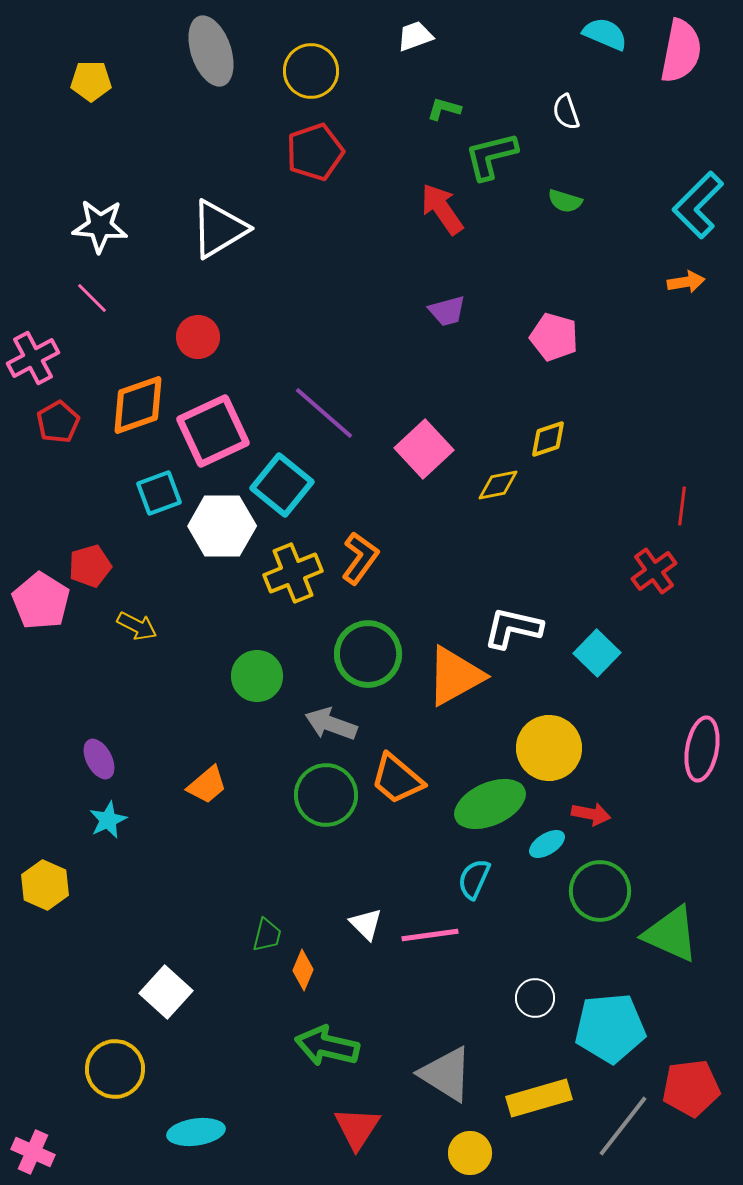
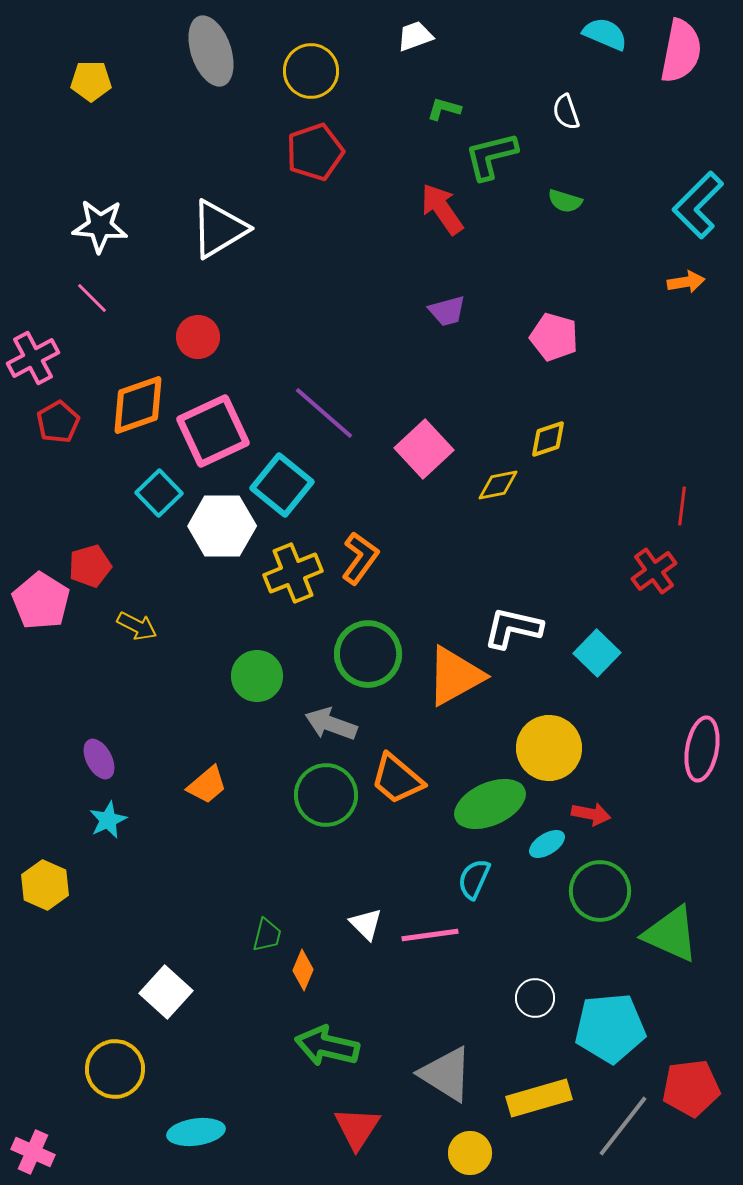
cyan square at (159, 493): rotated 24 degrees counterclockwise
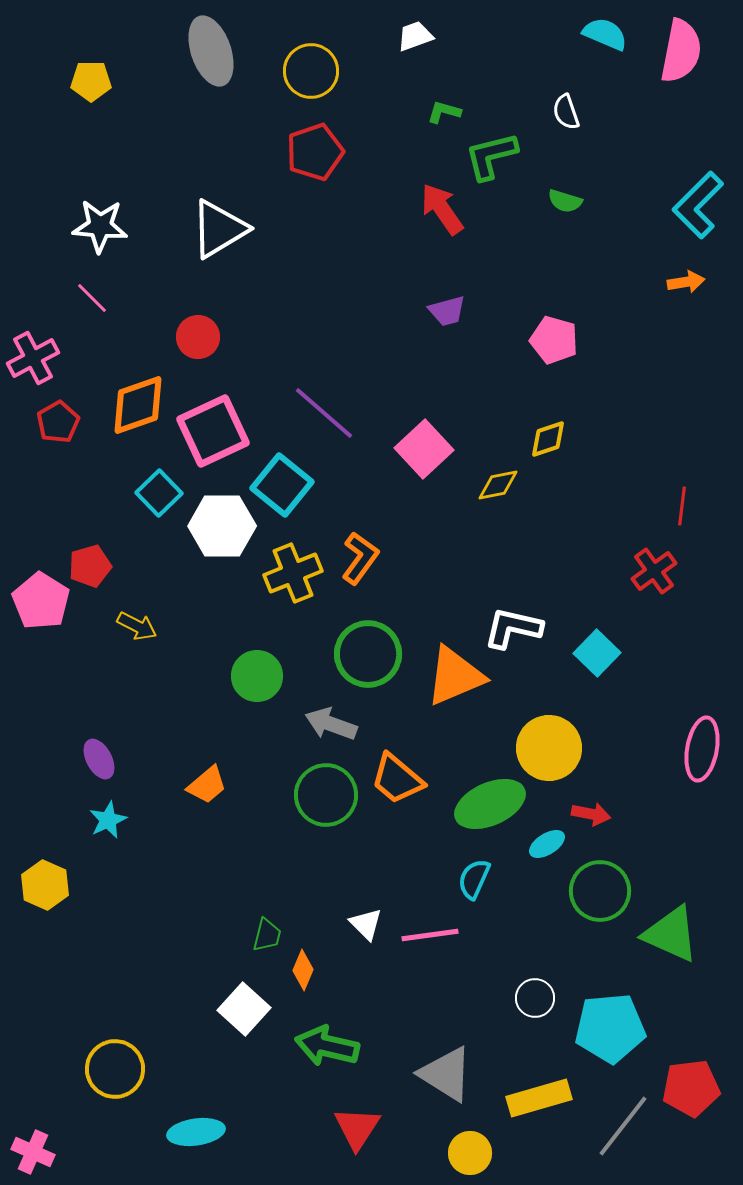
green L-shape at (444, 109): moved 3 px down
pink pentagon at (554, 337): moved 3 px down
orange triangle at (455, 676): rotated 6 degrees clockwise
white square at (166, 992): moved 78 px right, 17 px down
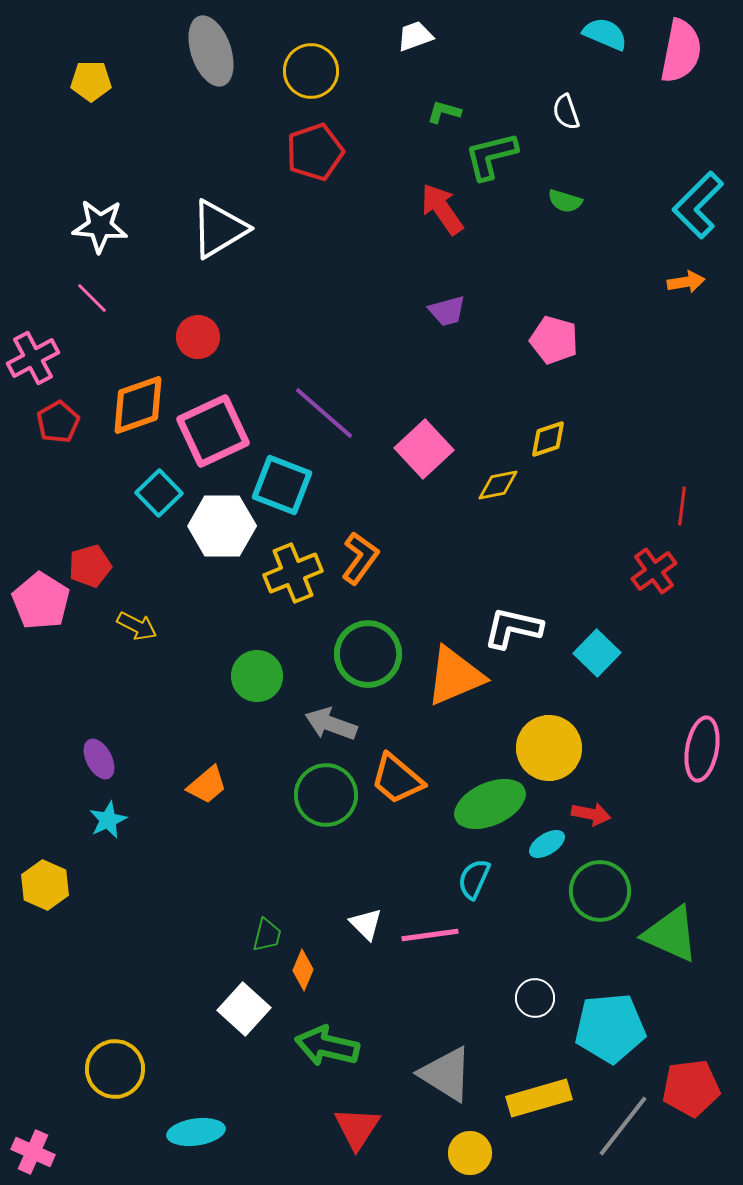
cyan square at (282, 485): rotated 18 degrees counterclockwise
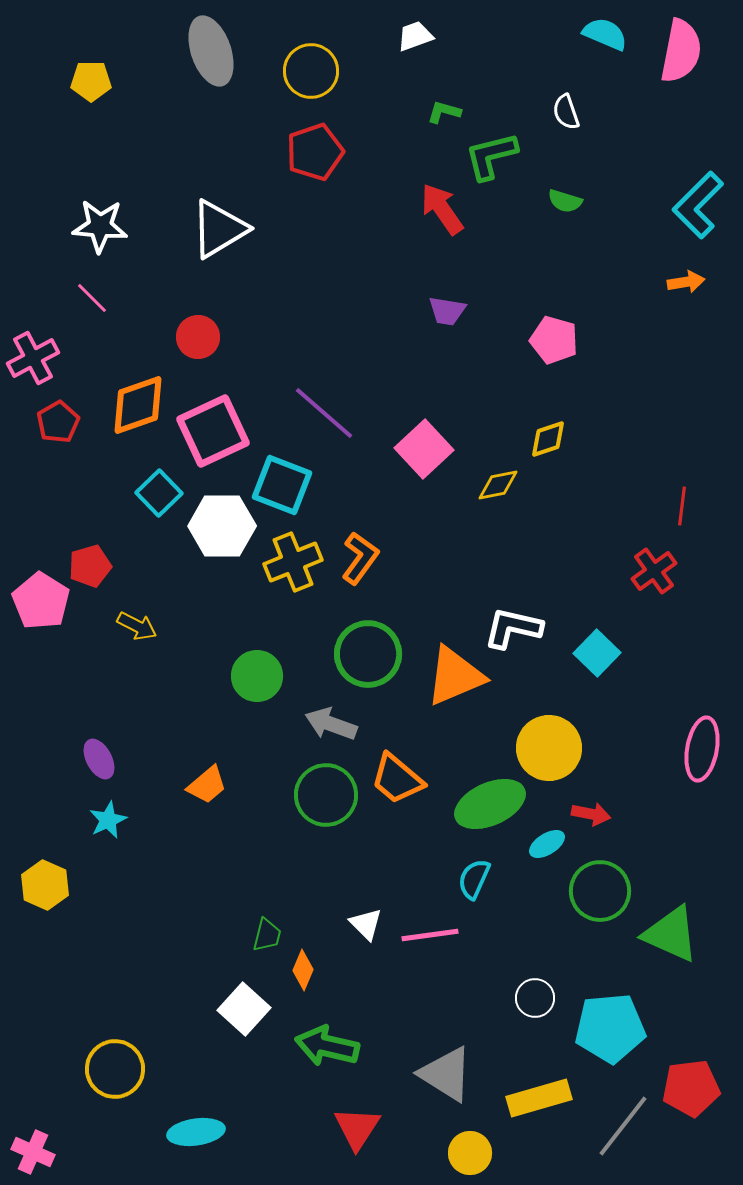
purple trapezoid at (447, 311): rotated 24 degrees clockwise
yellow cross at (293, 573): moved 11 px up
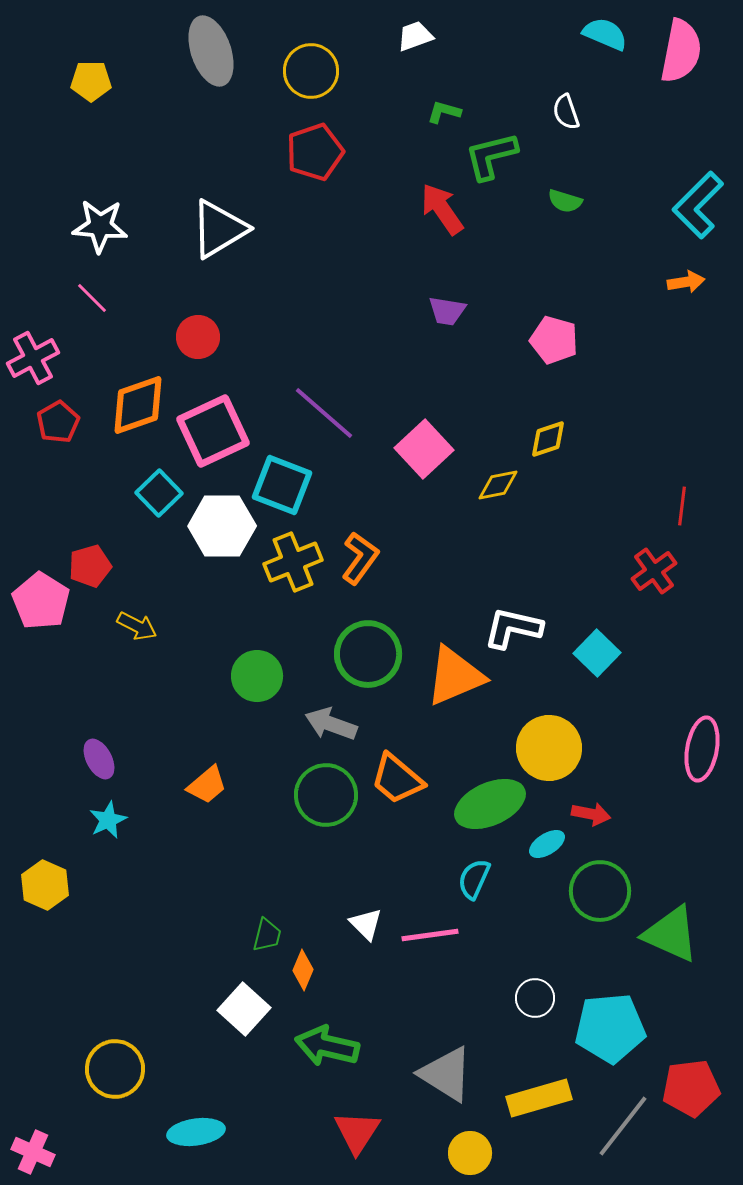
red triangle at (357, 1128): moved 4 px down
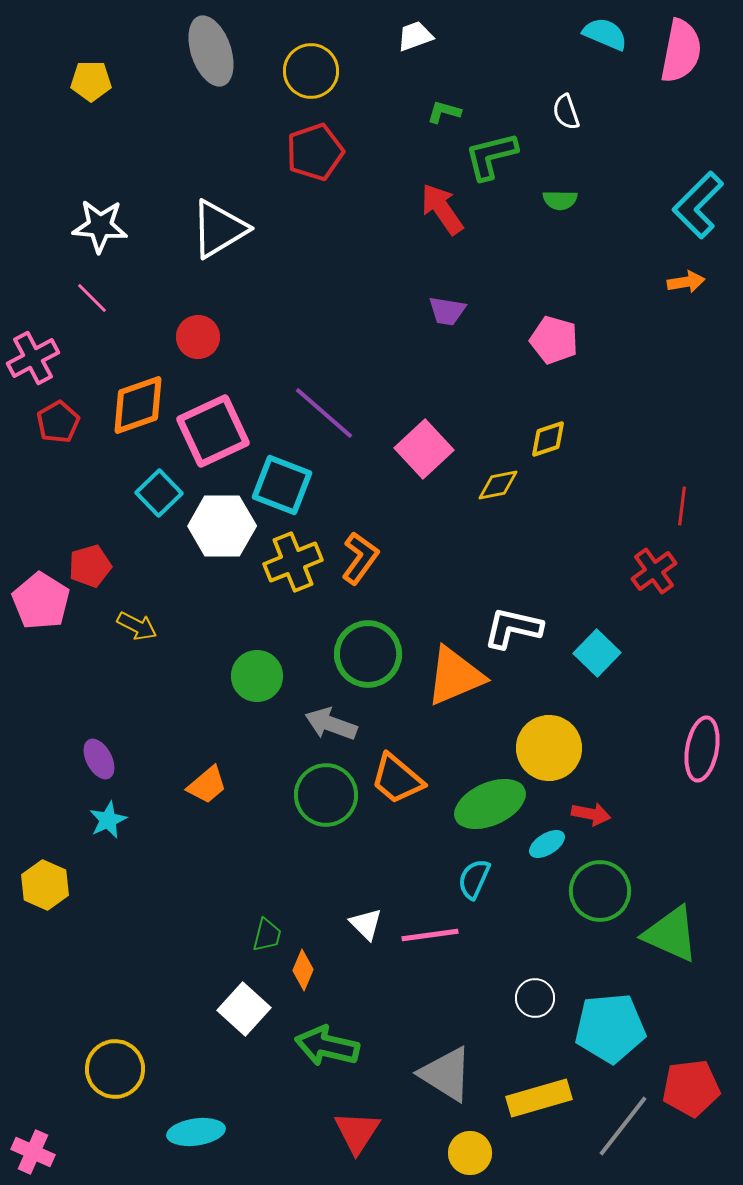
green semicircle at (565, 201): moved 5 px left, 1 px up; rotated 16 degrees counterclockwise
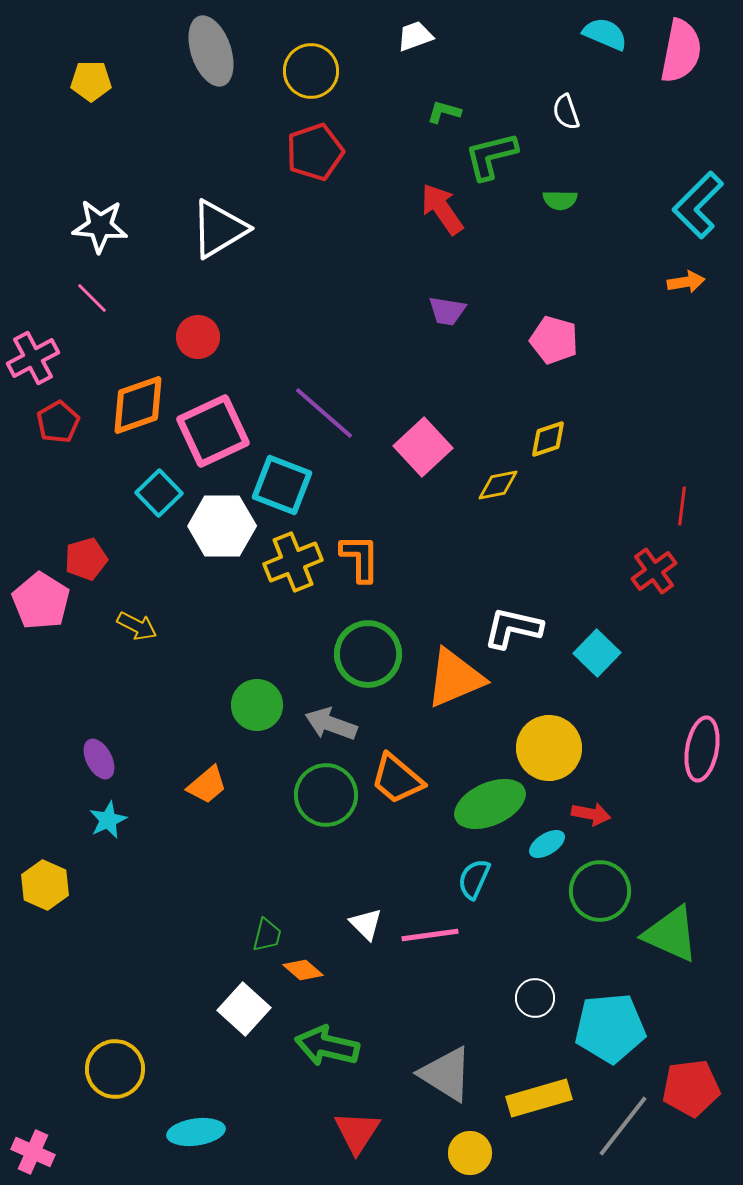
pink square at (424, 449): moved 1 px left, 2 px up
orange L-shape at (360, 558): rotated 36 degrees counterclockwise
red pentagon at (90, 566): moved 4 px left, 7 px up
green circle at (257, 676): moved 29 px down
orange triangle at (455, 676): moved 2 px down
orange diamond at (303, 970): rotated 72 degrees counterclockwise
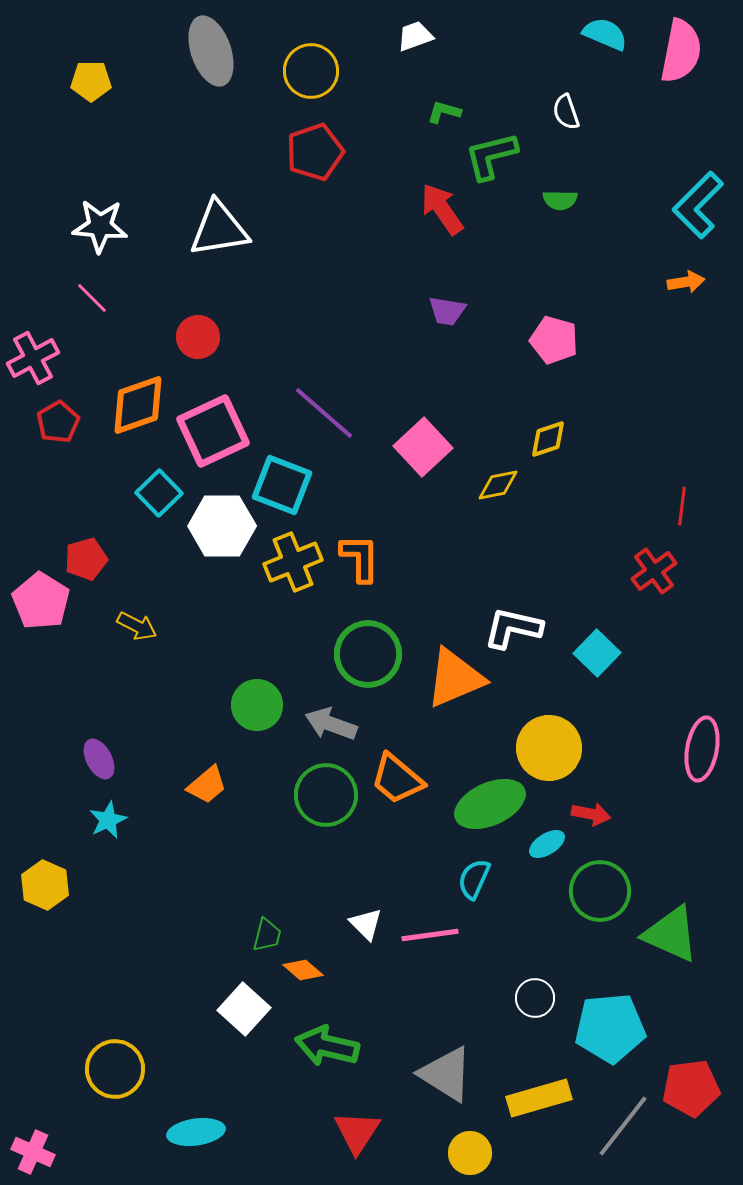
white triangle at (219, 229): rotated 22 degrees clockwise
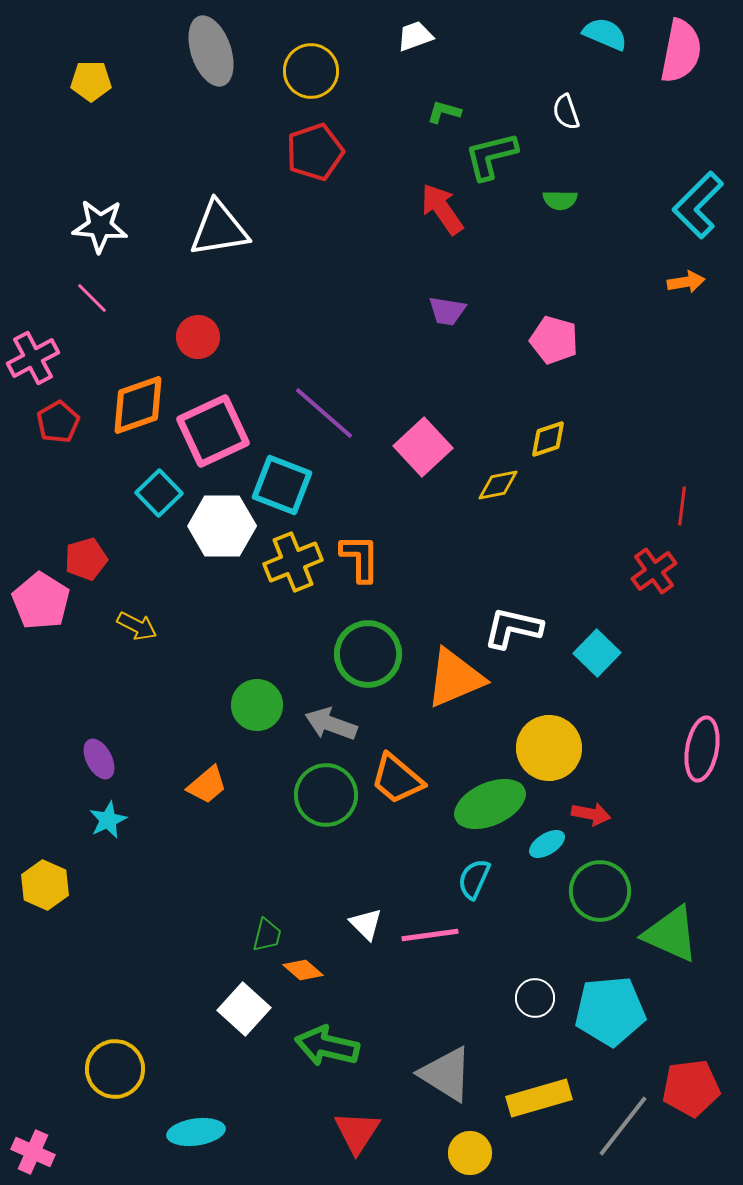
cyan pentagon at (610, 1028): moved 17 px up
